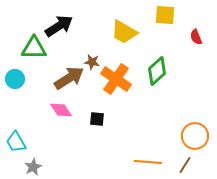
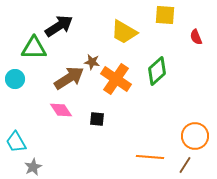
orange line: moved 2 px right, 5 px up
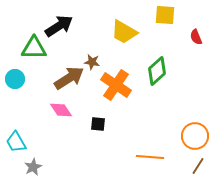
orange cross: moved 6 px down
black square: moved 1 px right, 5 px down
brown line: moved 13 px right, 1 px down
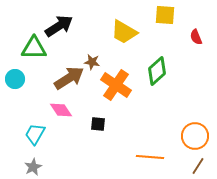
cyan trapezoid: moved 19 px right, 8 px up; rotated 60 degrees clockwise
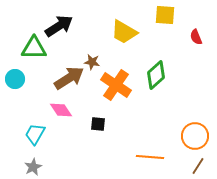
green diamond: moved 1 px left, 4 px down
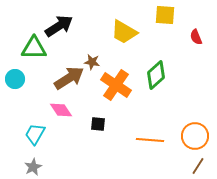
orange line: moved 17 px up
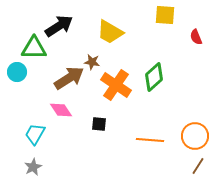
yellow trapezoid: moved 14 px left
green diamond: moved 2 px left, 2 px down
cyan circle: moved 2 px right, 7 px up
black square: moved 1 px right
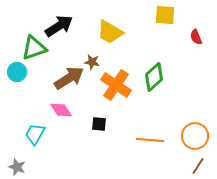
green triangle: rotated 20 degrees counterclockwise
gray star: moved 16 px left; rotated 24 degrees counterclockwise
